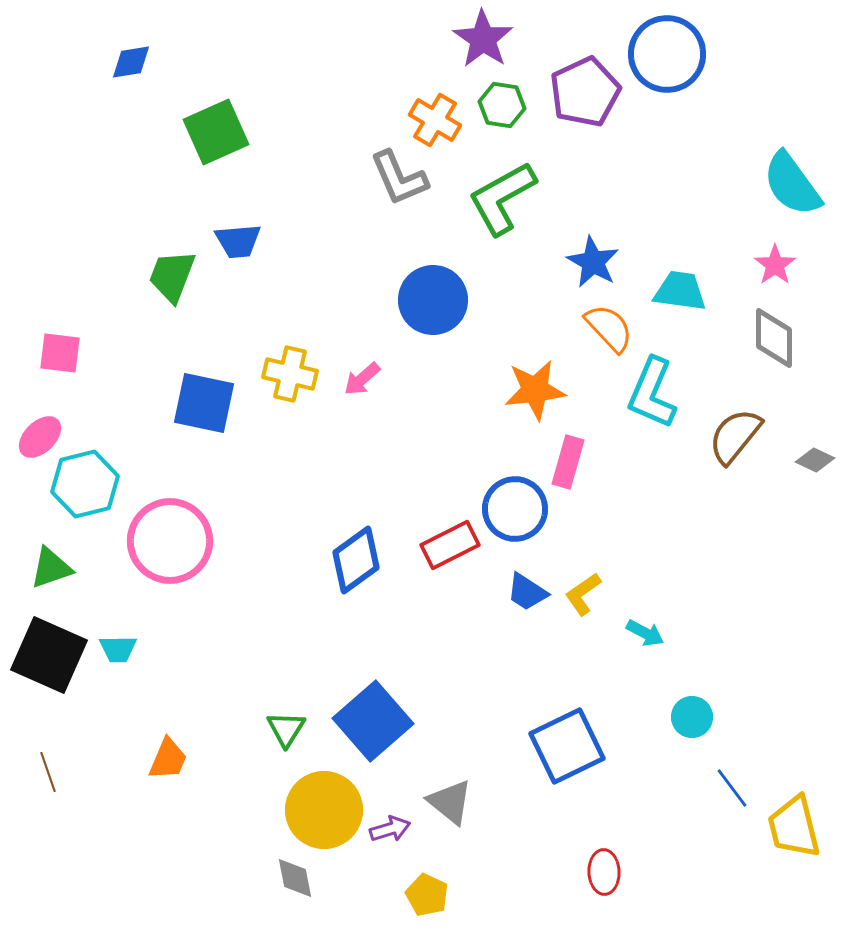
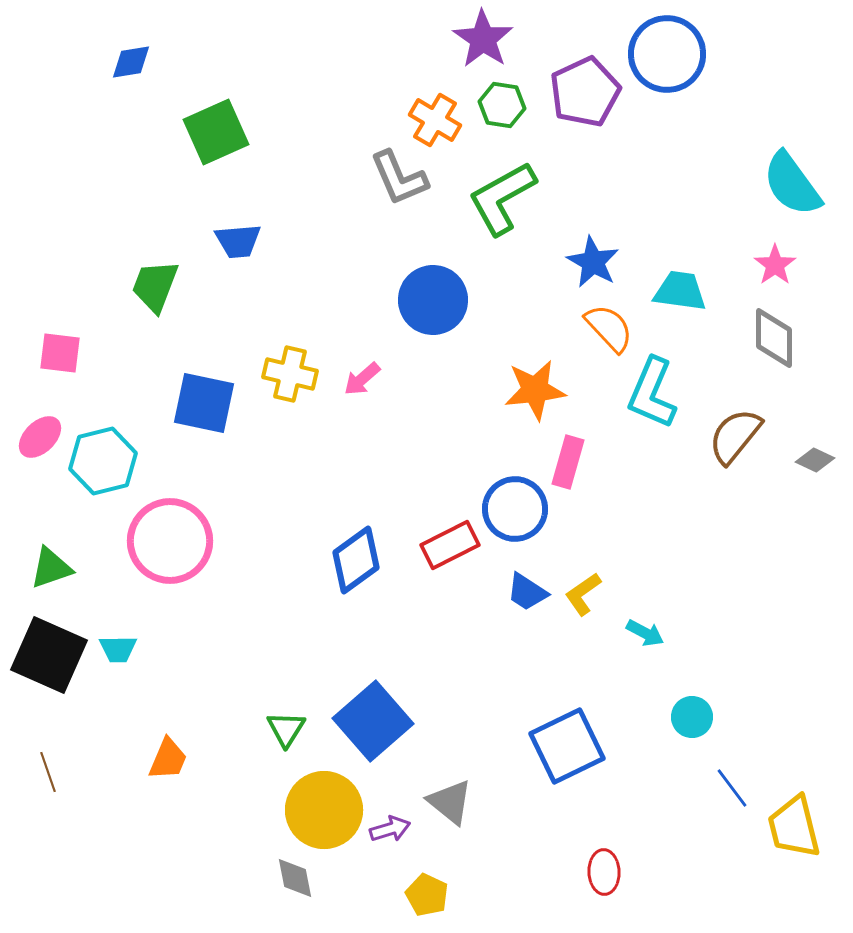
green trapezoid at (172, 276): moved 17 px left, 10 px down
cyan hexagon at (85, 484): moved 18 px right, 23 px up
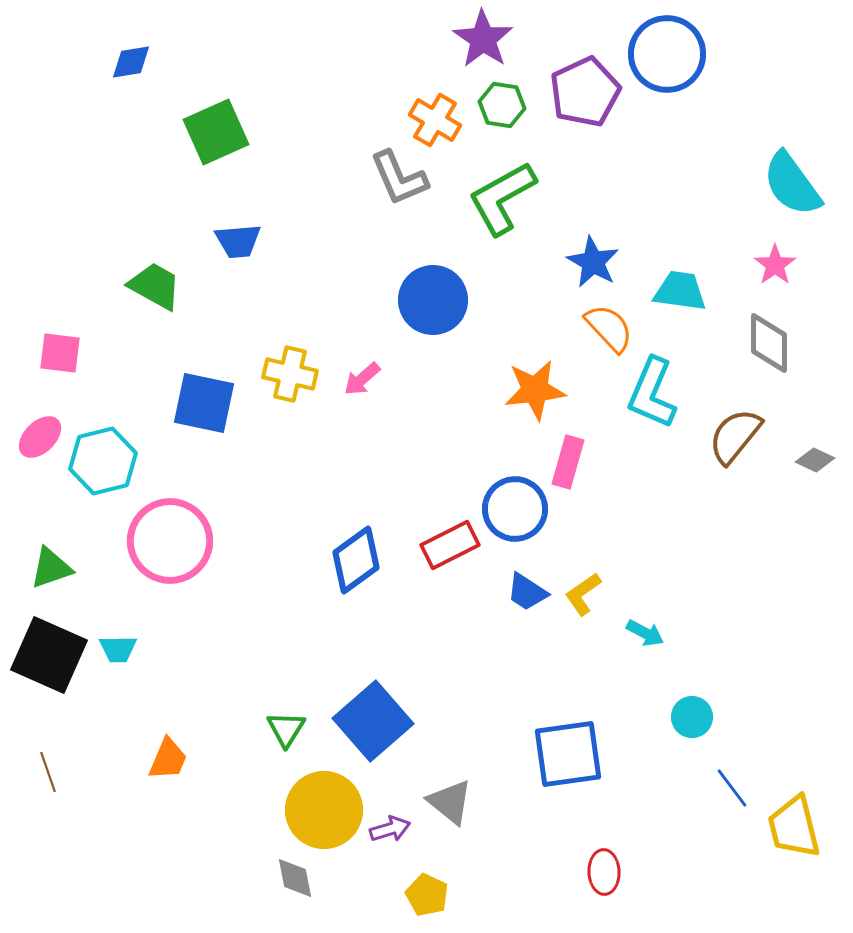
green trapezoid at (155, 286): rotated 98 degrees clockwise
gray diamond at (774, 338): moved 5 px left, 5 px down
blue square at (567, 746): moved 1 px right, 8 px down; rotated 18 degrees clockwise
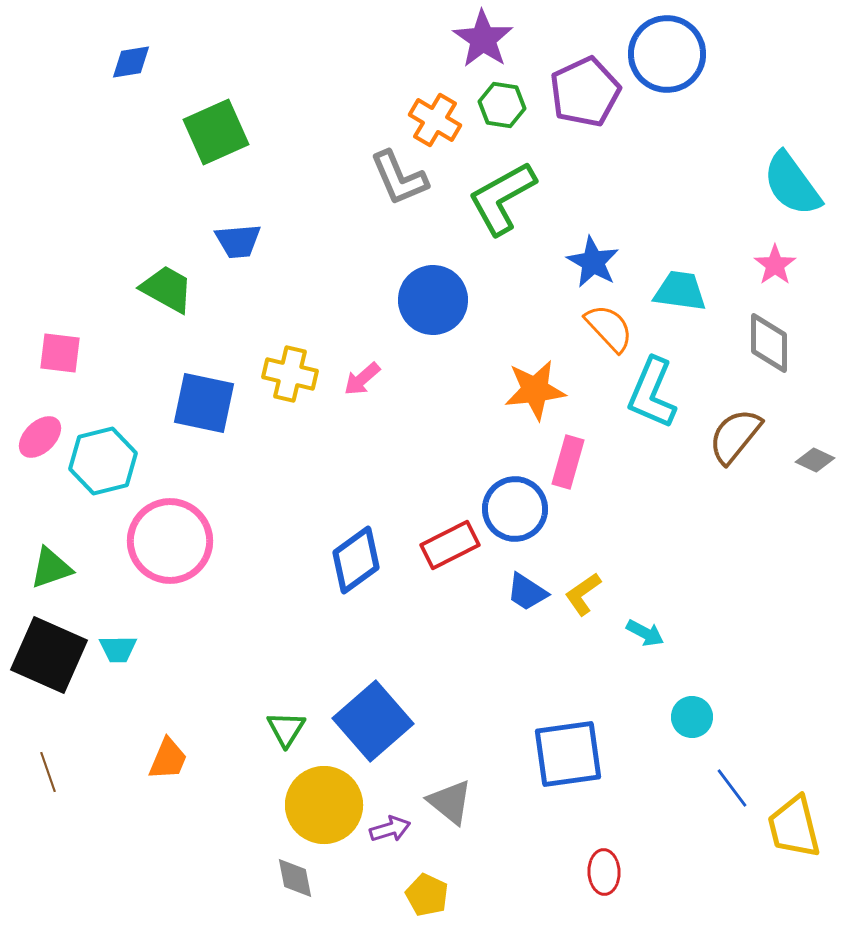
green trapezoid at (155, 286): moved 12 px right, 3 px down
yellow circle at (324, 810): moved 5 px up
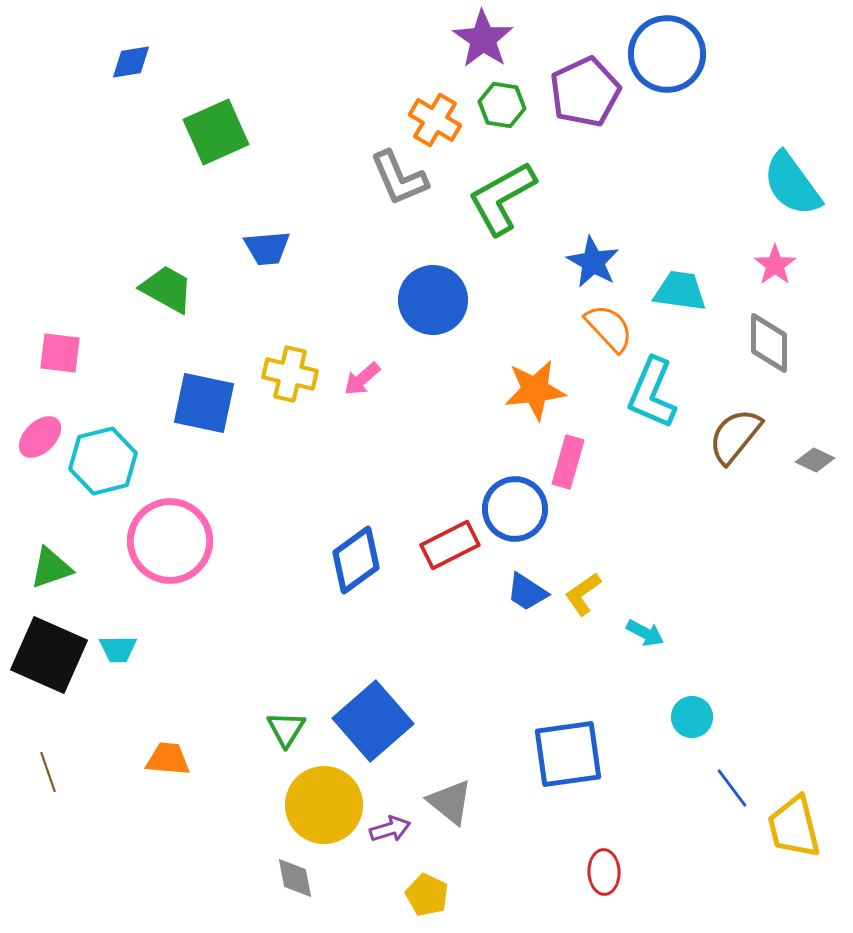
blue trapezoid at (238, 241): moved 29 px right, 7 px down
orange trapezoid at (168, 759): rotated 108 degrees counterclockwise
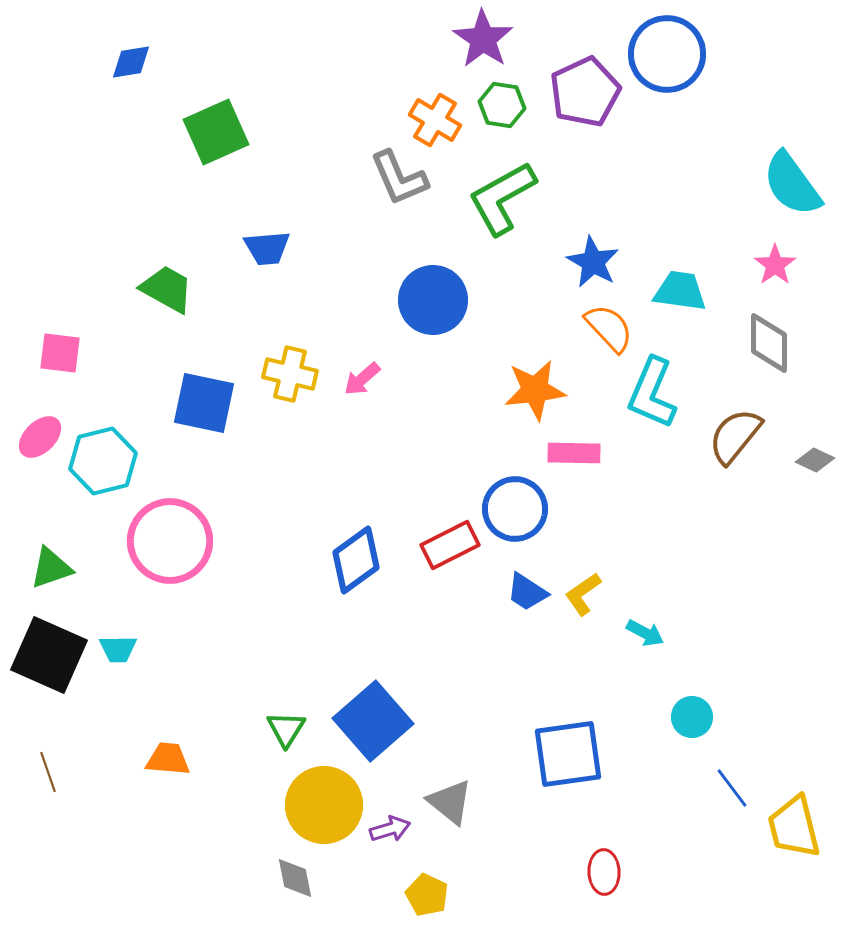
pink rectangle at (568, 462): moved 6 px right, 9 px up; rotated 75 degrees clockwise
